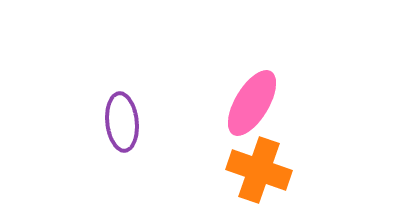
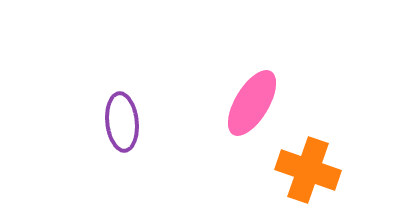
orange cross: moved 49 px right
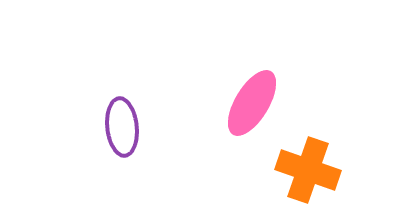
purple ellipse: moved 5 px down
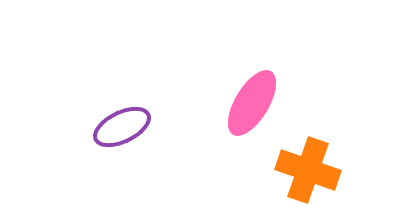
purple ellipse: rotated 70 degrees clockwise
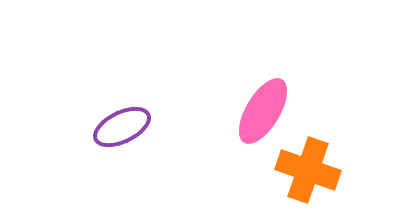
pink ellipse: moved 11 px right, 8 px down
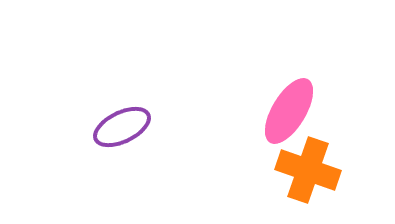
pink ellipse: moved 26 px right
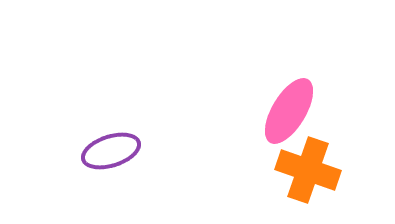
purple ellipse: moved 11 px left, 24 px down; rotated 8 degrees clockwise
